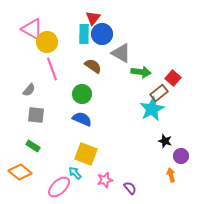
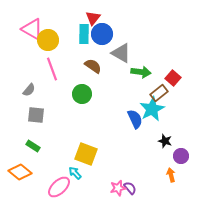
yellow circle: moved 1 px right, 2 px up
blue semicircle: moved 53 px right; rotated 42 degrees clockwise
pink star: moved 13 px right, 8 px down
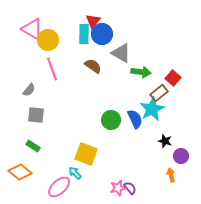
red triangle: moved 3 px down
green circle: moved 29 px right, 26 px down
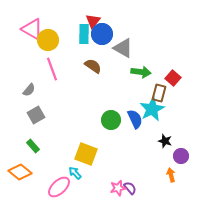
gray triangle: moved 2 px right, 5 px up
brown rectangle: rotated 36 degrees counterclockwise
gray square: rotated 36 degrees counterclockwise
green rectangle: rotated 16 degrees clockwise
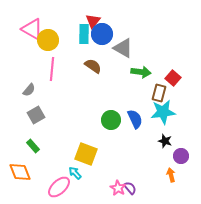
pink line: rotated 25 degrees clockwise
cyan star: moved 11 px right, 3 px down; rotated 20 degrees clockwise
orange diamond: rotated 30 degrees clockwise
pink star: rotated 28 degrees counterclockwise
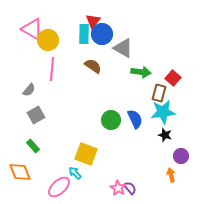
black star: moved 6 px up
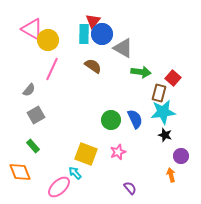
pink line: rotated 20 degrees clockwise
pink star: moved 36 px up; rotated 21 degrees clockwise
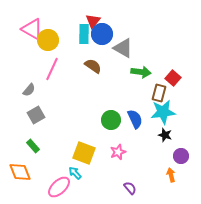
yellow square: moved 2 px left, 1 px up
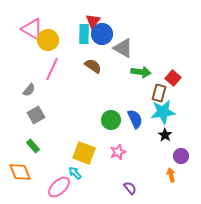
black star: rotated 16 degrees clockwise
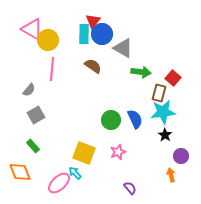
pink line: rotated 20 degrees counterclockwise
pink ellipse: moved 4 px up
